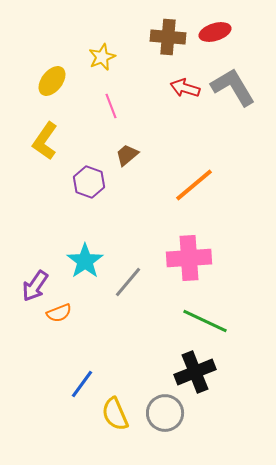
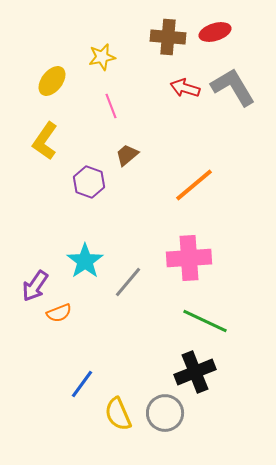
yellow star: rotated 12 degrees clockwise
yellow semicircle: moved 3 px right
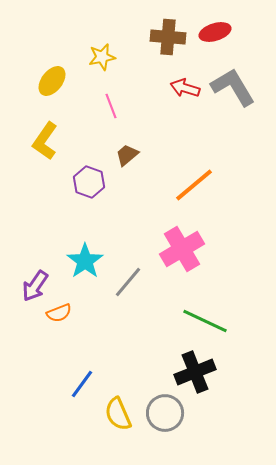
pink cross: moved 7 px left, 9 px up; rotated 27 degrees counterclockwise
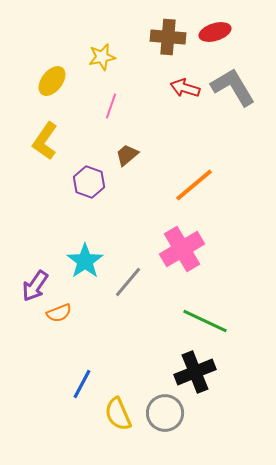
pink line: rotated 40 degrees clockwise
blue line: rotated 8 degrees counterclockwise
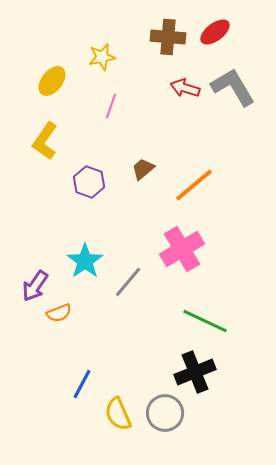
red ellipse: rotated 20 degrees counterclockwise
brown trapezoid: moved 16 px right, 14 px down
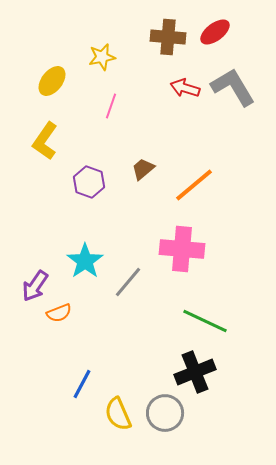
pink cross: rotated 36 degrees clockwise
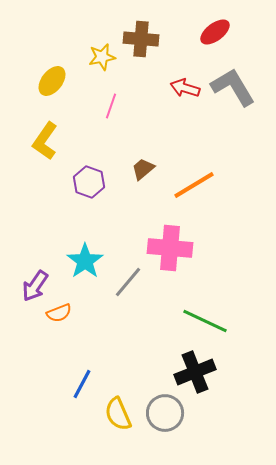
brown cross: moved 27 px left, 2 px down
orange line: rotated 9 degrees clockwise
pink cross: moved 12 px left, 1 px up
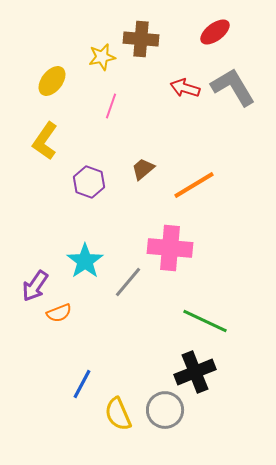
gray circle: moved 3 px up
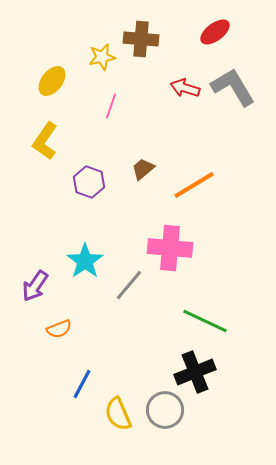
gray line: moved 1 px right, 3 px down
orange semicircle: moved 16 px down
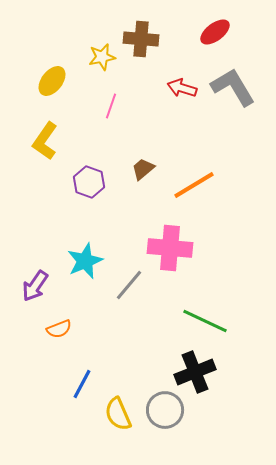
red arrow: moved 3 px left
cyan star: rotated 12 degrees clockwise
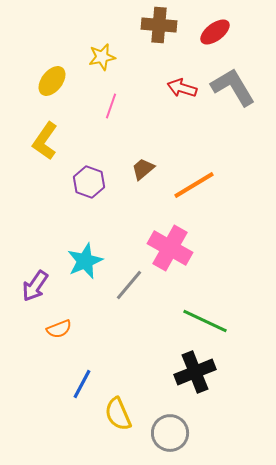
brown cross: moved 18 px right, 14 px up
pink cross: rotated 24 degrees clockwise
gray circle: moved 5 px right, 23 px down
